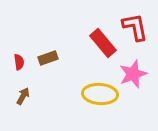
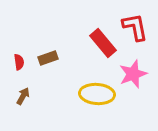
yellow ellipse: moved 3 px left
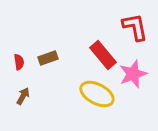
red rectangle: moved 12 px down
yellow ellipse: rotated 24 degrees clockwise
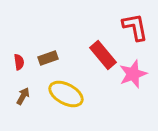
yellow ellipse: moved 31 px left
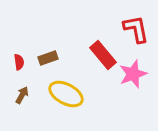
red L-shape: moved 1 px right, 2 px down
brown arrow: moved 1 px left, 1 px up
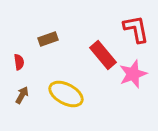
brown rectangle: moved 19 px up
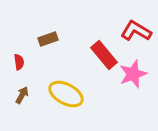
red L-shape: moved 2 px down; rotated 48 degrees counterclockwise
red rectangle: moved 1 px right
